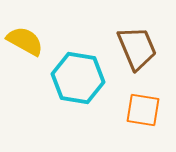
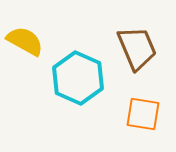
cyan hexagon: rotated 15 degrees clockwise
orange square: moved 4 px down
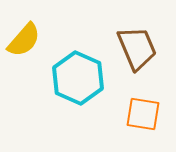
yellow semicircle: moved 1 px left, 1 px up; rotated 102 degrees clockwise
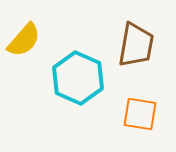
brown trapezoid: moved 1 px left, 3 px up; rotated 33 degrees clockwise
orange square: moved 3 px left
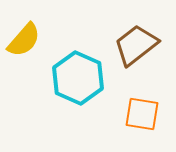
brown trapezoid: rotated 138 degrees counterclockwise
orange square: moved 2 px right
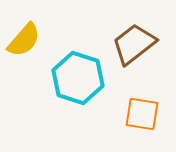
brown trapezoid: moved 2 px left, 1 px up
cyan hexagon: rotated 6 degrees counterclockwise
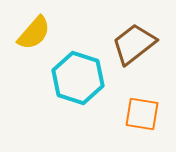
yellow semicircle: moved 10 px right, 7 px up
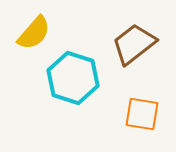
cyan hexagon: moved 5 px left
